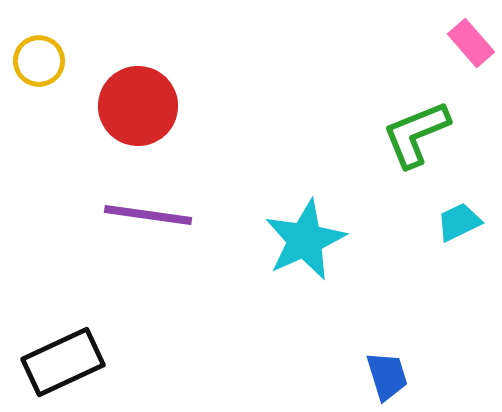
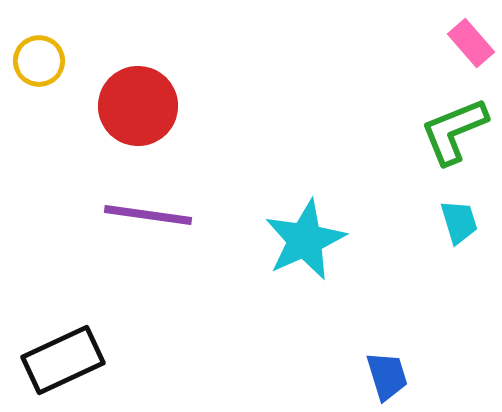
green L-shape: moved 38 px right, 3 px up
cyan trapezoid: rotated 99 degrees clockwise
black rectangle: moved 2 px up
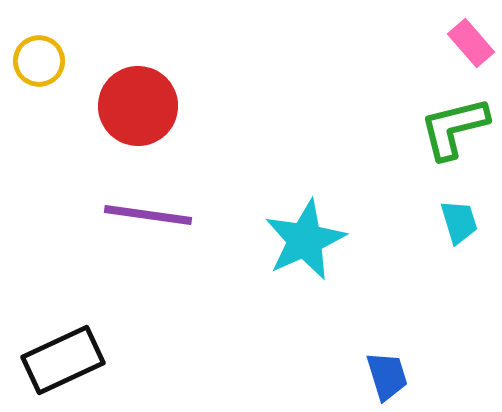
green L-shape: moved 3 px up; rotated 8 degrees clockwise
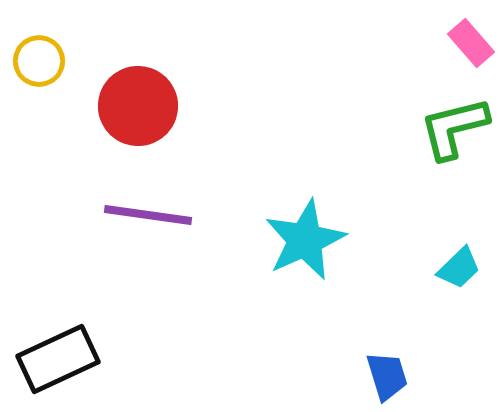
cyan trapezoid: moved 46 px down; rotated 63 degrees clockwise
black rectangle: moved 5 px left, 1 px up
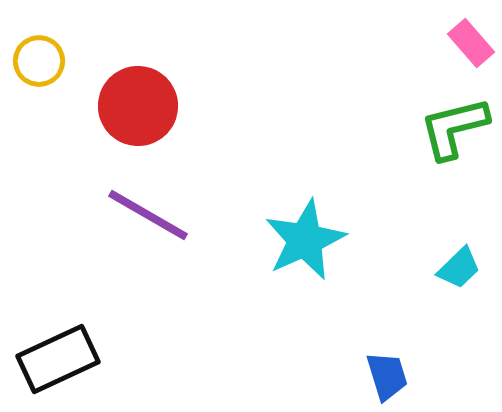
purple line: rotated 22 degrees clockwise
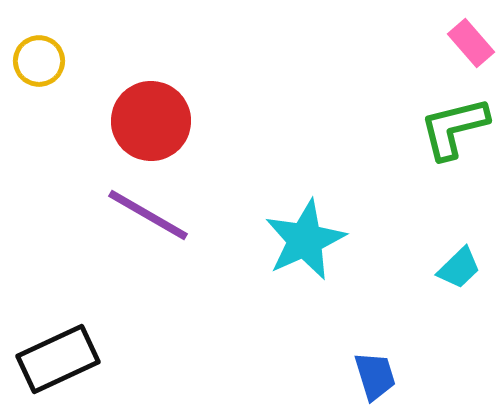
red circle: moved 13 px right, 15 px down
blue trapezoid: moved 12 px left
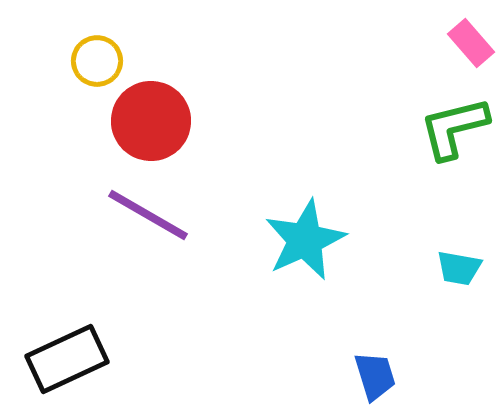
yellow circle: moved 58 px right
cyan trapezoid: rotated 54 degrees clockwise
black rectangle: moved 9 px right
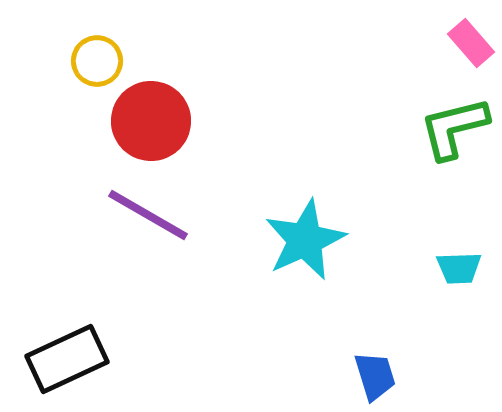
cyan trapezoid: rotated 12 degrees counterclockwise
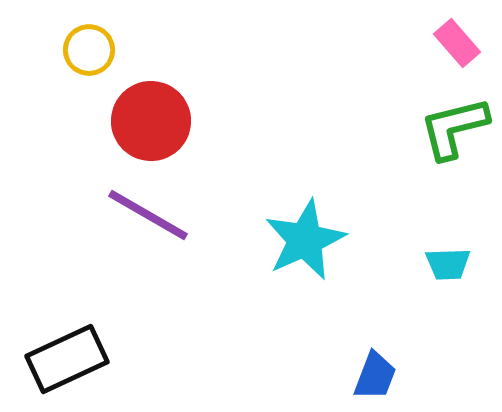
pink rectangle: moved 14 px left
yellow circle: moved 8 px left, 11 px up
cyan trapezoid: moved 11 px left, 4 px up
blue trapezoid: rotated 38 degrees clockwise
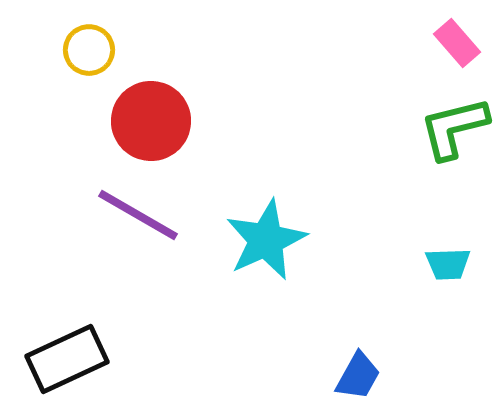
purple line: moved 10 px left
cyan star: moved 39 px left
blue trapezoid: moved 17 px left; rotated 8 degrees clockwise
